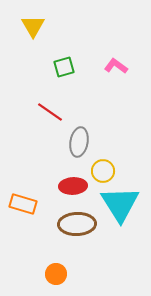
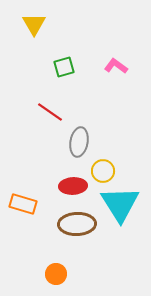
yellow triangle: moved 1 px right, 2 px up
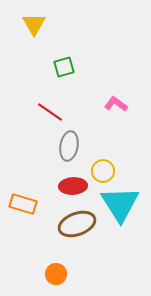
pink L-shape: moved 38 px down
gray ellipse: moved 10 px left, 4 px down
brown ellipse: rotated 18 degrees counterclockwise
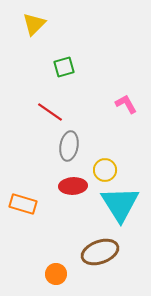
yellow triangle: rotated 15 degrees clockwise
pink L-shape: moved 10 px right; rotated 25 degrees clockwise
yellow circle: moved 2 px right, 1 px up
brown ellipse: moved 23 px right, 28 px down
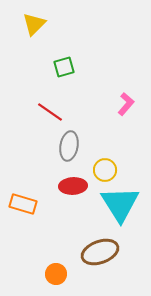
pink L-shape: rotated 70 degrees clockwise
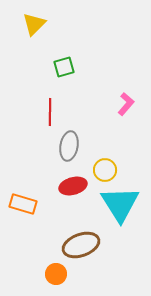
red line: rotated 56 degrees clockwise
red ellipse: rotated 12 degrees counterclockwise
brown ellipse: moved 19 px left, 7 px up
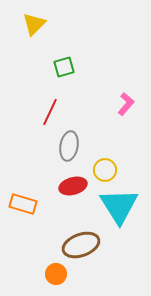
red line: rotated 24 degrees clockwise
cyan triangle: moved 1 px left, 2 px down
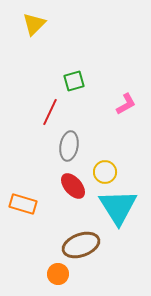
green square: moved 10 px right, 14 px down
pink L-shape: rotated 20 degrees clockwise
yellow circle: moved 2 px down
red ellipse: rotated 64 degrees clockwise
cyan triangle: moved 1 px left, 1 px down
orange circle: moved 2 px right
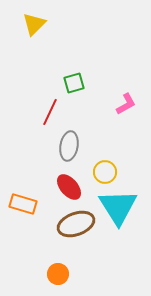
green square: moved 2 px down
red ellipse: moved 4 px left, 1 px down
brown ellipse: moved 5 px left, 21 px up
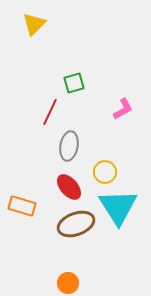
pink L-shape: moved 3 px left, 5 px down
orange rectangle: moved 1 px left, 2 px down
orange circle: moved 10 px right, 9 px down
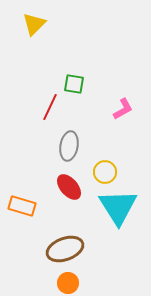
green square: moved 1 px down; rotated 25 degrees clockwise
red line: moved 5 px up
brown ellipse: moved 11 px left, 25 px down
